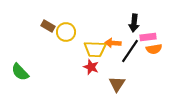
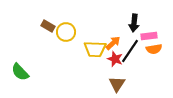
pink rectangle: moved 1 px right, 1 px up
orange arrow: rotated 133 degrees clockwise
red star: moved 24 px right, 8 px up
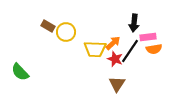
pink rectangle: moved 1 px left, 1 px down
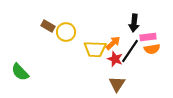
orange semicircle: moved 2 px left
